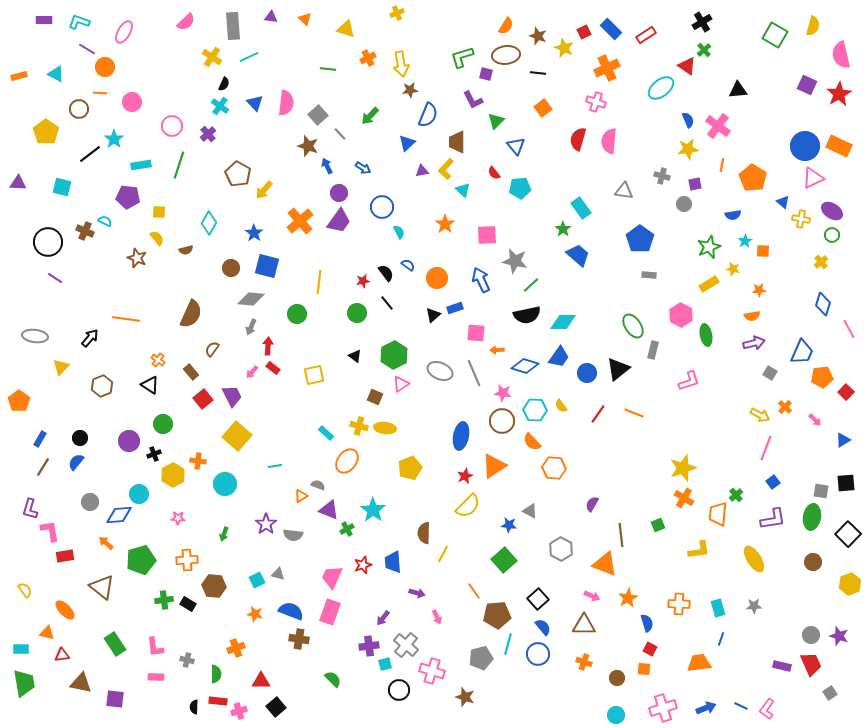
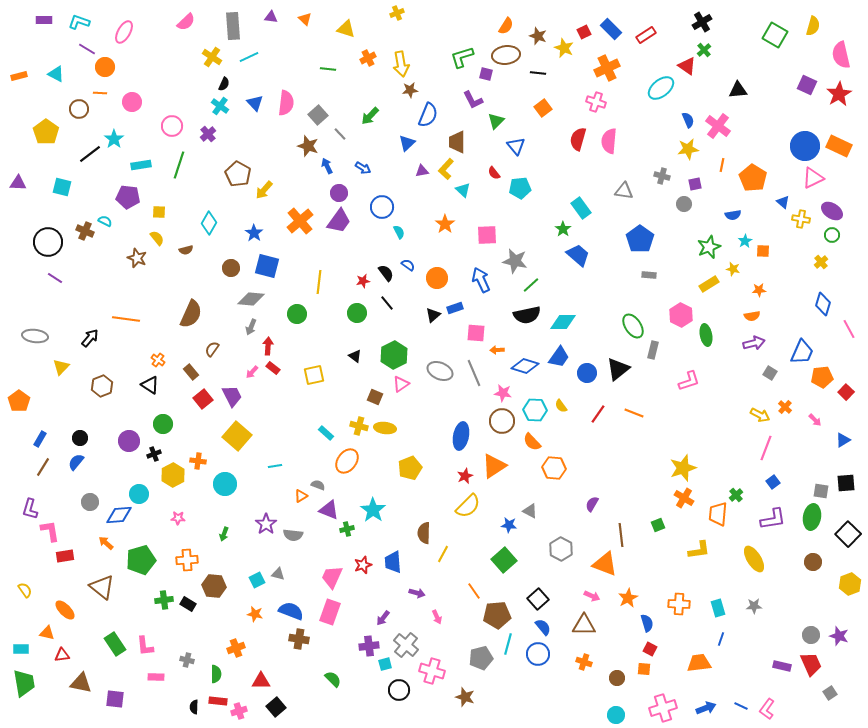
green cross at (347, 529): rotated 16 degrees clockwise
pink L-shape at (155, 647): moved 10 px left, 1 px up
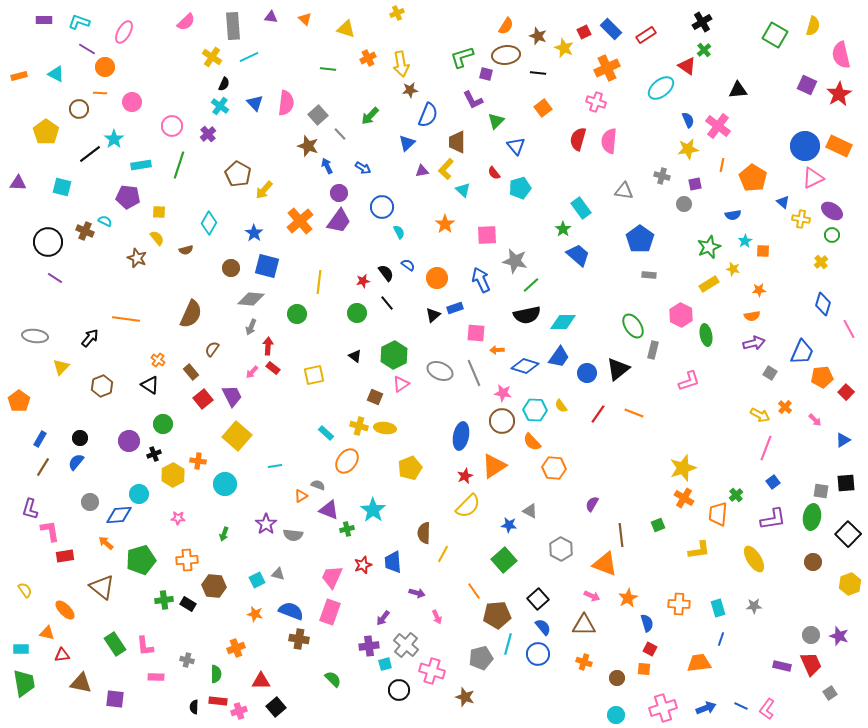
cyan pentagon at (520, 188): rotated 10 degrees counterclockwise
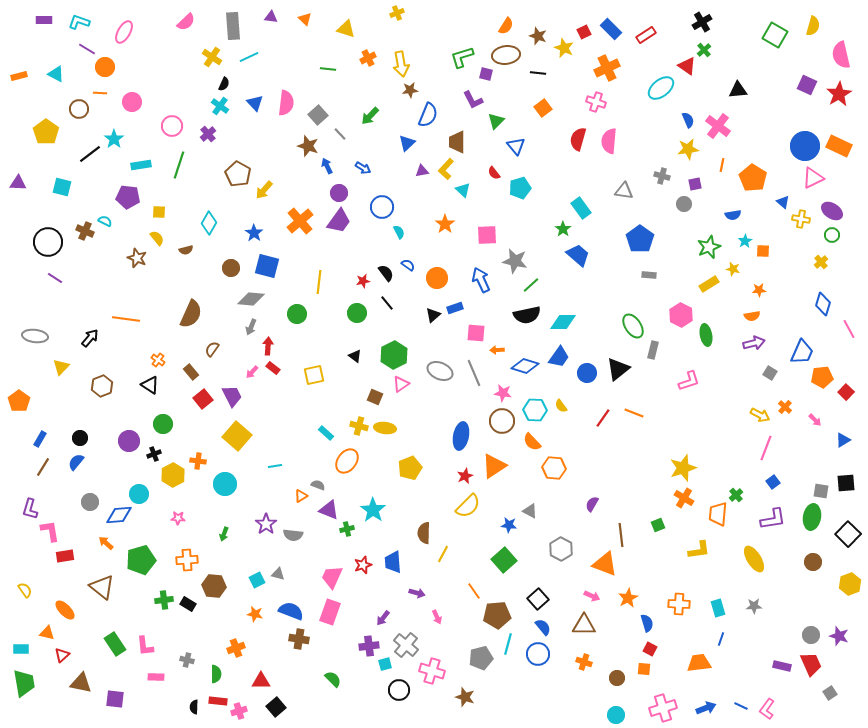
red line at (598, 414): moved 5 px right, 4 px down
red triangle at (62, 655): rotated 35 degrees counterclockwise
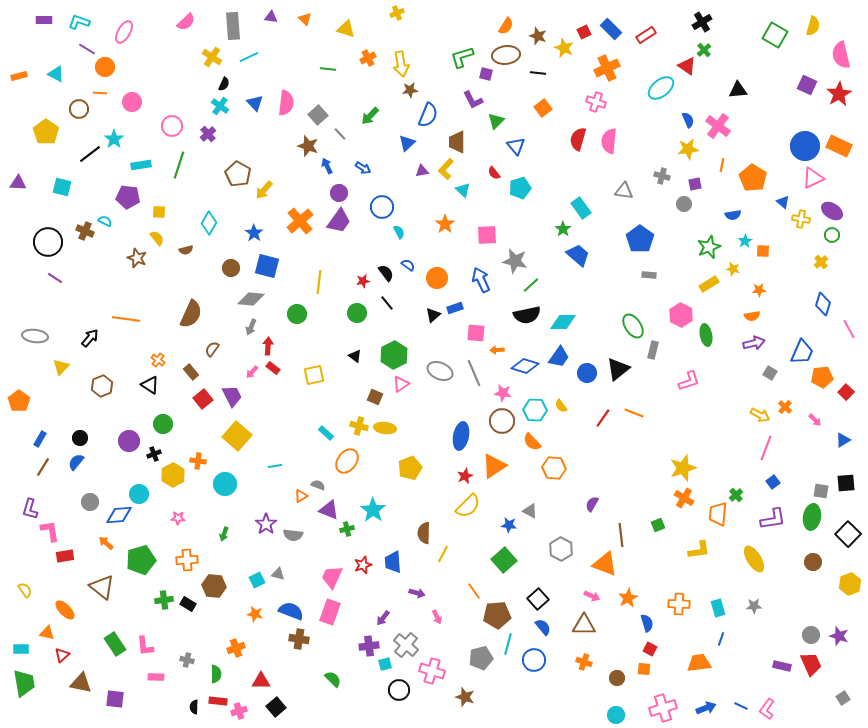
blue circle at (538, 654): moved 4 px left, 6 px down
gray square at (830, 693): moved 13 px right, 5 px down
